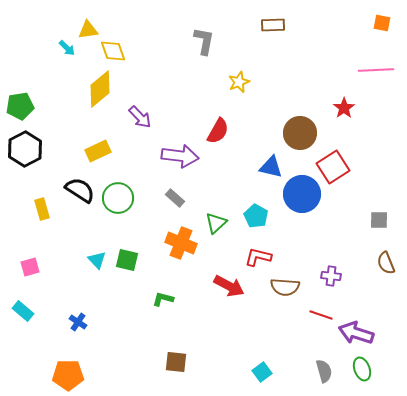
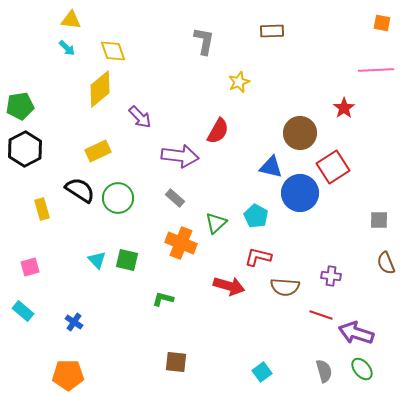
brown rectangle at (273, 25): moved 1 px left, 6 px down
yellow triangle at (88, 30): moved 17 px left, 10 px up; rotated 15 degrees clockwise
blue circle at (302, 194): moved 2 px left, 1 px up
red arrow at (229, 286): rotated 12 degrees counterclockwise
blue cross at (78, 322): moved 4 px left
green ellipse at (362, 369): rotated 20 degrees counterclockwise
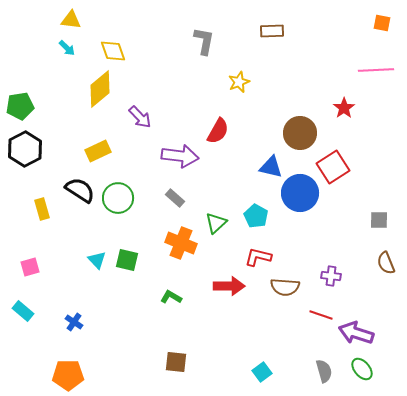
red arrow at (229, 286): rotated 16 degrees counterclockwise
green L-shape at (163, 299): moved 8 px right, 2 px up; rotated 15 degrees clockwise
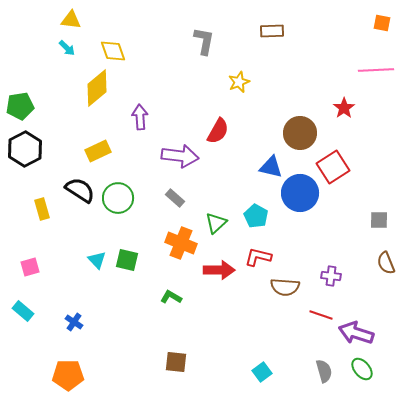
yellow diamond at (100, 89): moved 3 px left, 1 px up
purple arrow at (140, 117): rotated 140 degrees counterclockwise
red arrow at (229, 286): moved 10 px left, 16 px up
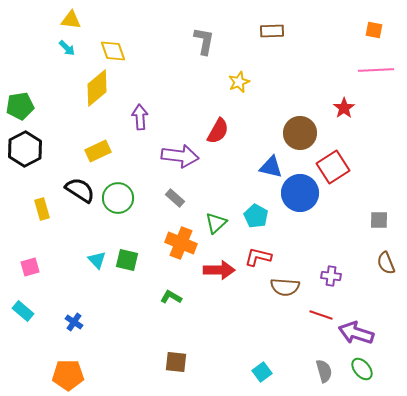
orange square at (382, 23): moved 8 px left, 7 px down
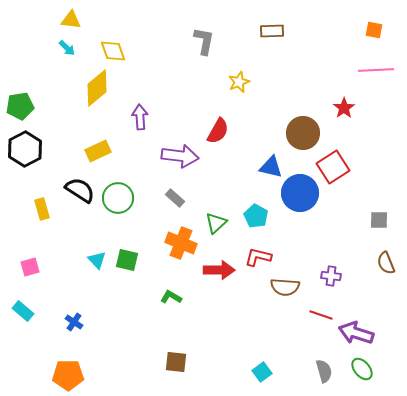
brown circle at (300, 133): moved 3 px right
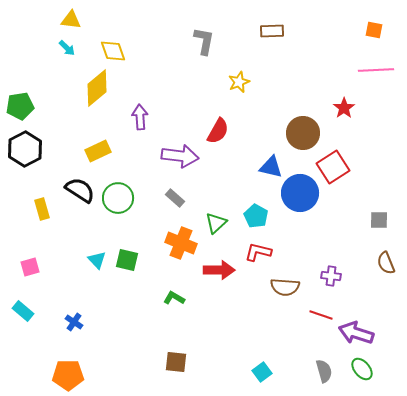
red L-shape at (258, 257): moved 5 px up
green L-shape at (171, 297): moved 3 px right, 1 px down
